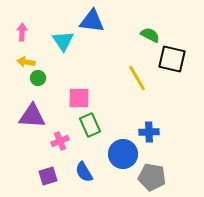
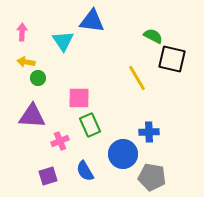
green semicircle: moved 3 px right, 1 px down
blue semicircle: moved 1 px right, 1 px up
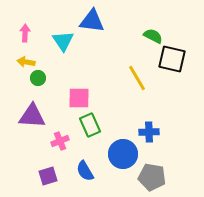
pink arrow: moved 3 px right, 1 px down
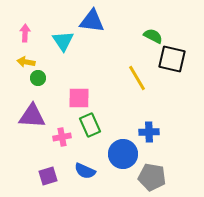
pink cross: moved 2 px right, 4 px up; rotated 12 degrees clockwise
blue semicircle: rotated 35 degrees counterclockwise
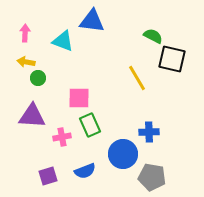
cyan triangle: rotated 35 degrees counterclockwise
blue semicircle: rotated 45 degrees counterclockwise
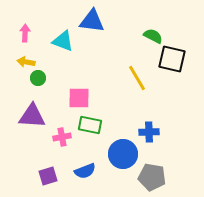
green rectangle: rotated 55 degrees counterclockwise
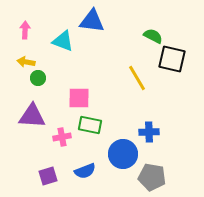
pink arrow: moved 3 px up
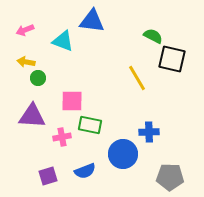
pink arrow: rotated 114 degrees counterclockwise
pink square: moved 7 px left, 3 px down
gray pentagon: moved 18 px right; rotated 8 degrees counterclockwise
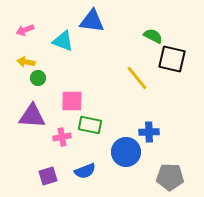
yellow line: rotated 8 degrees counterclockwise
blue circle: moved 3 px right, 2 px up
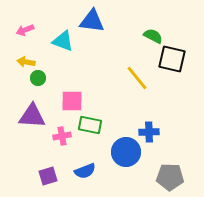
pink cross: moved 1 px up
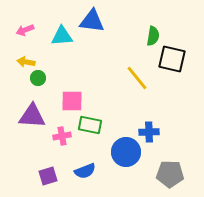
green semicircle: rotated 72 degrees clockwise
cyan triangle: moved 1 px left, 5 px up; rotated 25 degrees counterclockwise
gray pentagon: moved 3 px up
